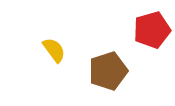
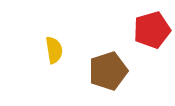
yellow semicircle: rotated 28 degrees clockwise
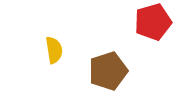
red pentagon: moved 1 px right, 8 px up
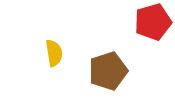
yellow semicircle: moved 3 px down
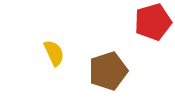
yellow semicircle: rotated 16 degrees counterclockwise
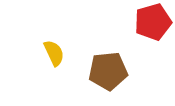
brown pentagon: rotated 12 degrees clockwise
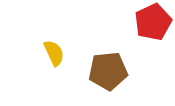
red pentagon: rotated 9 degrees counterclockwise
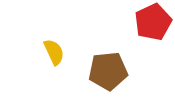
yellow semicircle: moved 1 px up
